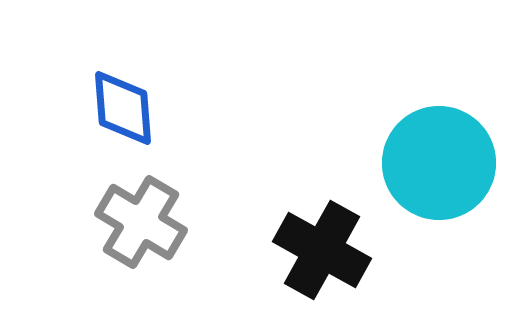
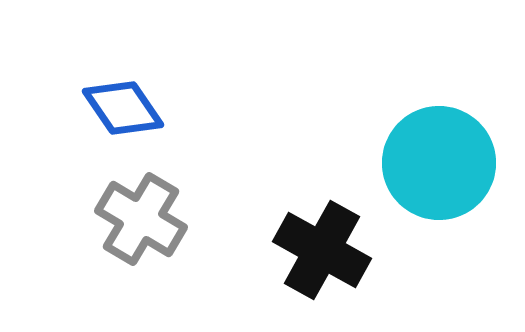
blue diamond: rotated 30 degrees counterclockwise
gray cross: moved 3 px up
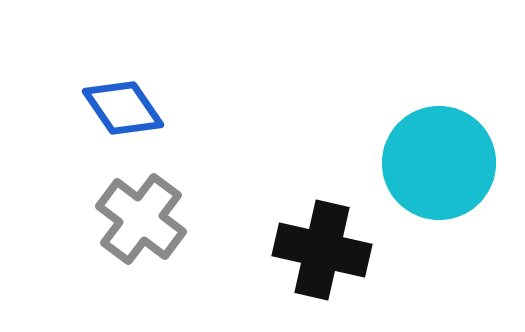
gray cross: rotated 6 degrees clockwise
black cross: rotated 16 degrees counterclockwise
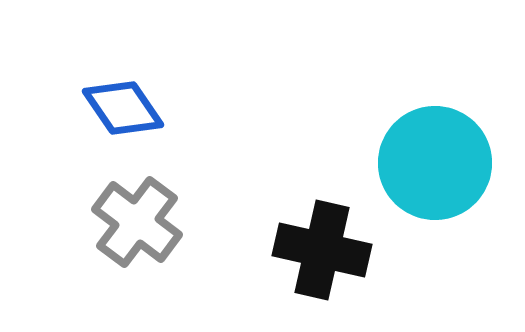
cyan circle: moved 4 px left
gray cross: moved 4 px left, 3 px down
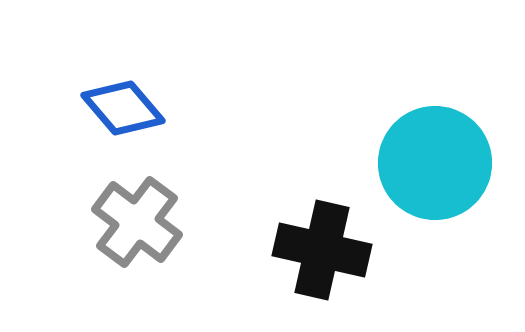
blue diamond: rotated 6 degrees counterclockwise
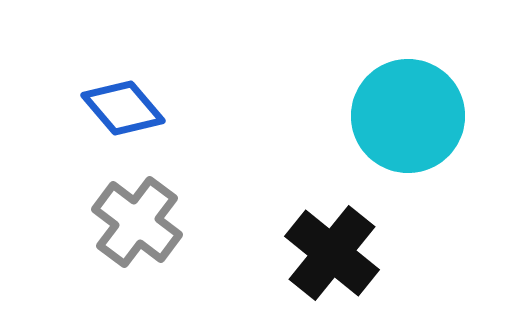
cyan circle: moved 27 px left, 47 px up
black cross: moved 10 px right, 3 px down; rotated 26 degrees clockwise
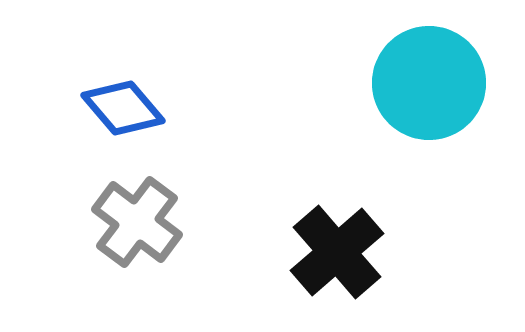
cyan circle: moved 21 px right, 33 px up
black cross: moved 5 px right, 1 px up; rotated 10 degrees clockwise
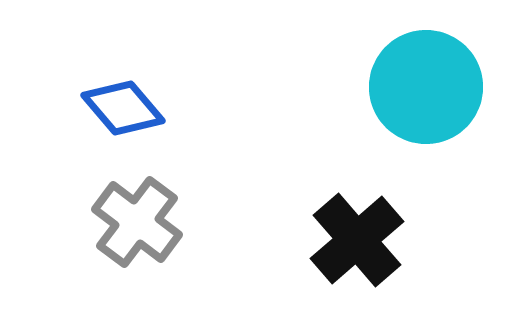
cyan circle: moved 3 px left, 4 px down
black cross: moved 20 px right, 12 px up
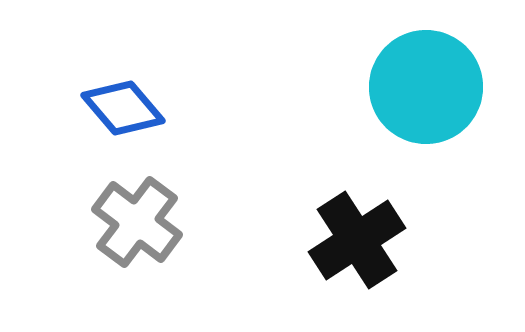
black cross: rotated 8 degrees clockwise
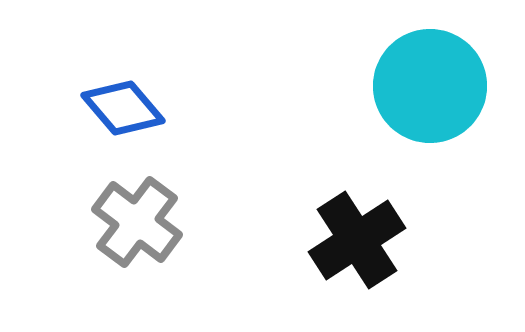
cyan circle: moved 4 px right, 1 px up
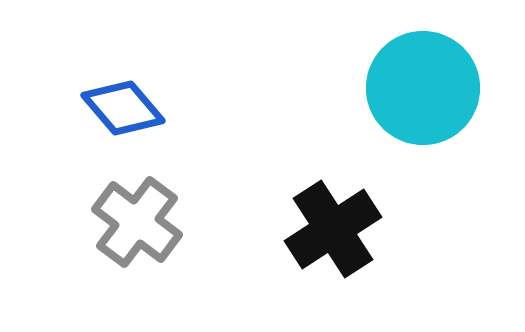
cyan circle: moved 7 px left, 2 px down
black cross: moved 24 px left, 11 px up
